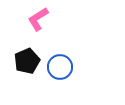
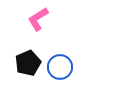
black pentagon: moved 1 px right, 2 px down
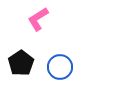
black pentagon: moved 7 px left; rotated 10 degrees counterclockwise
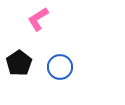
black pentagon: moved 2 px left
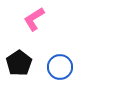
pink L-shape: moved 4 px left
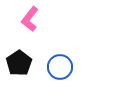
pink L-shape: moved 4 px left; rotated 20 degrees counterclockwise
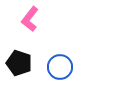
black pentagon: rotated 20 degrees counterclockwise
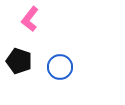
black pentagon: moved 2 px up
